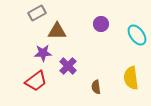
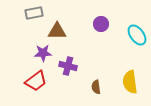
gray rectangle: moved 3 px left; rotated 18 degrees clockwise
purple cross: rotated 30 degrees counterclockwise
yellow semicircle: moved 1 px left, 4 px down
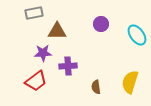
purple cross: rotated 18 degrees counterclockwise
yellow semicircle: rotated 25 degrees clockwise
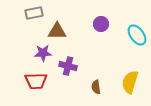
purple cross: rotated 18 degrees clockwise
red trapezoid: rotated 35 degrees clockwise
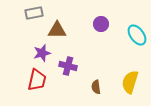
brown triangle: moved 1 px up
purple star: moved 1 px left; rotated 12 degrees counterclockwise
red trapezoid: moved 1 px right, 1 px up; rotated 75 degrees counterclockwise
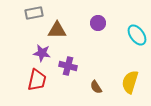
purple circle: moved 3 px left, 1 px up
purple star: rotated 24 degrees clockwise
brown semicircle: rotated 24 degrees counterclockwise
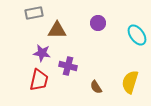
red trapezoid: moved 2 px right
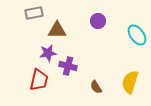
purple circle: moved 2 px up
purple star: moved 6 px right; rotated 18 degrees counterclockwise
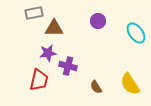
brown triangle: moved 3 px left, 2 px up
cyan ellipse: moved 1 px left, 2 px up
yellow semicircle: moved 2 px down; rotated 50 degrees counterclockwise
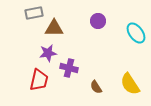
purple cross: moved 1 px right, 2 px down
